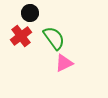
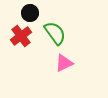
green semicircle: moved 1 px right, 5 px up
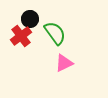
black circle: moved 6 px down
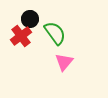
pink triangle: moved 1 px up; rotated 24 degrees counterclockwise
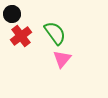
black circle: moved 18 px left, 5 px up
pink triangle: moved 2 px left, 3 px up
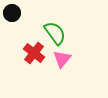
black circle: moved 1 px up
red cross: moved 13 px right, 17 px down; rotated 15 degrees counterclockwise
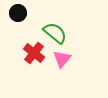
black circle: moved 6 px right
green semicircle: rotated 15 degrees counterclockwise
